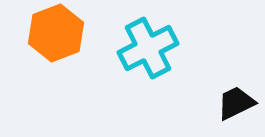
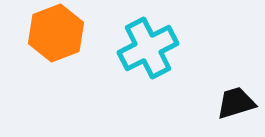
black trapezoid: rotated 9 degrees clockwise
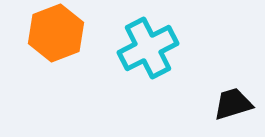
black trapezoid: moved 3 px left, 1 px down
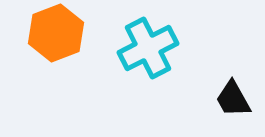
black trapezoid: moved 5 px up; rotated 102 degrees counterclockwise
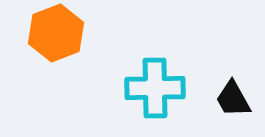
cyan cross: moved 7 px right, 40 px down; rotated 26 degrees clockwise
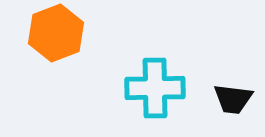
black trapezoid: rotated 54 degrees counterclockwise
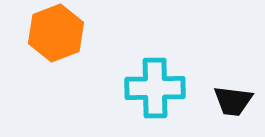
black trapezoid: moved 2 px down
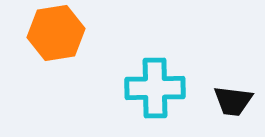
orange hexagon: rotated 12 degrees clockwise
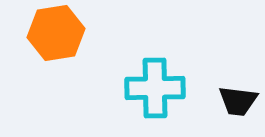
black trapezoid: moved 5 px right
